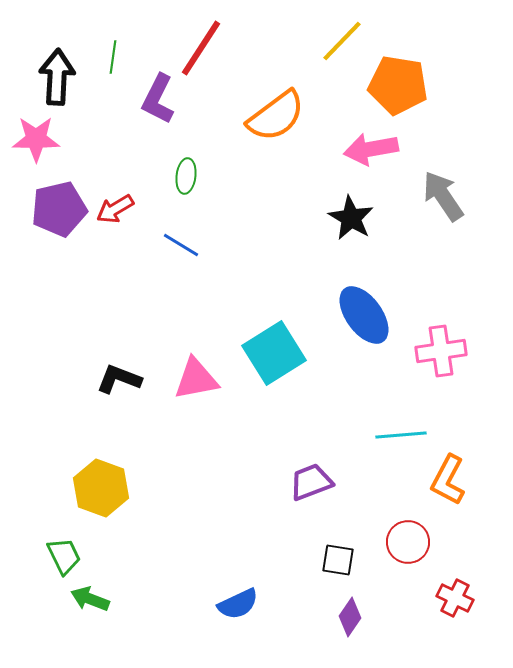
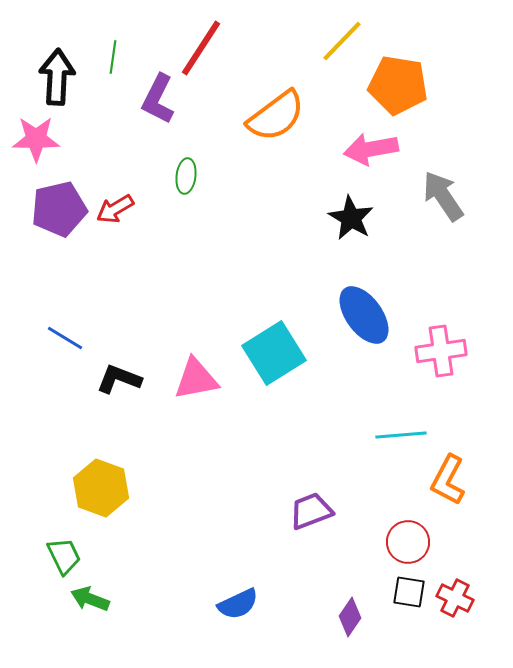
blue line: moved 116 px left, 93 px down
purple trapezoid: moved 29 px down
black square: moved 71 px right, 32 px down
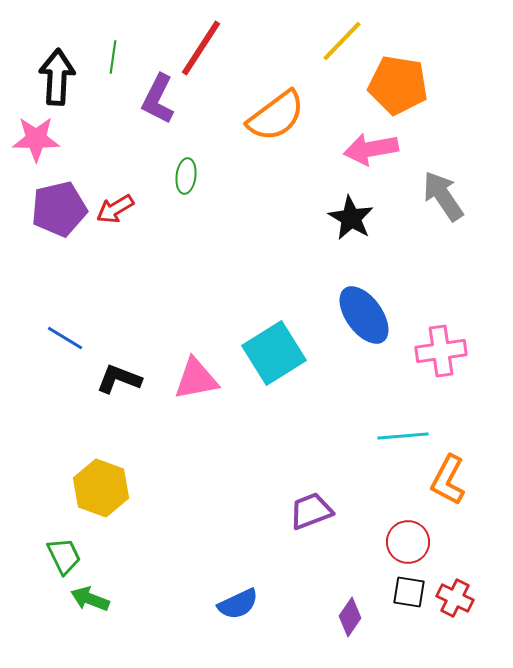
cyan line: moved 2 px right, 1 px down
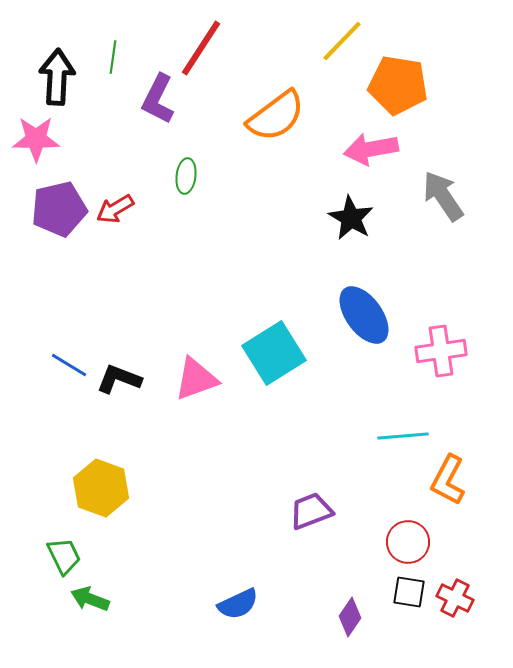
blue line: moved 4 px right, 27 px down
pink triangle: rotated 9 degrees counterclockwise
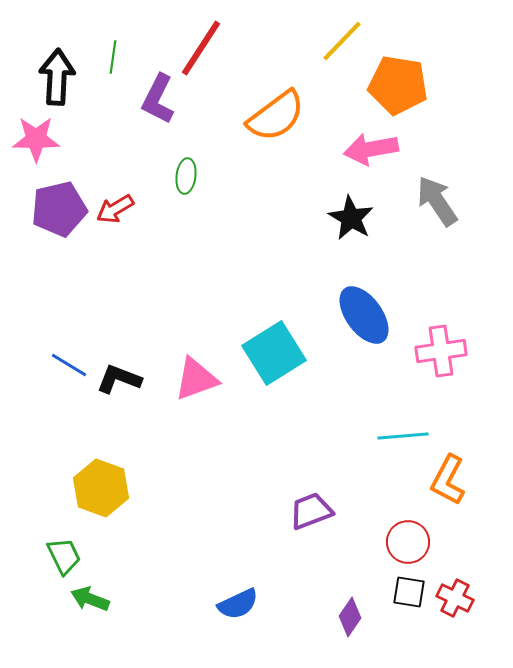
gray arrow: moved 6 px left, 5 px down
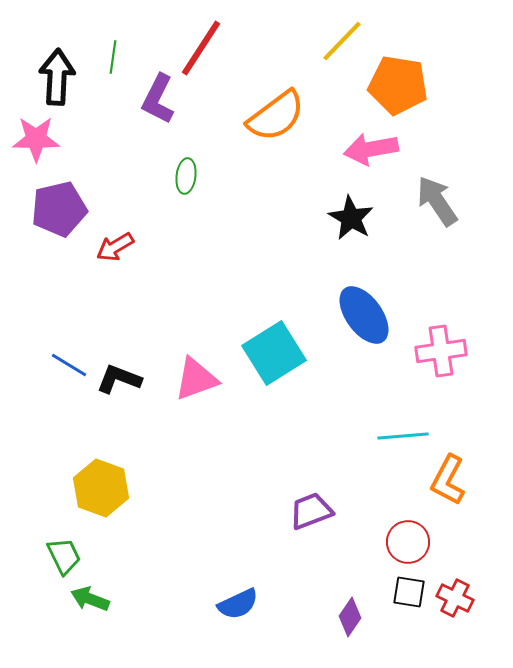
red arrow: moved 38 px down
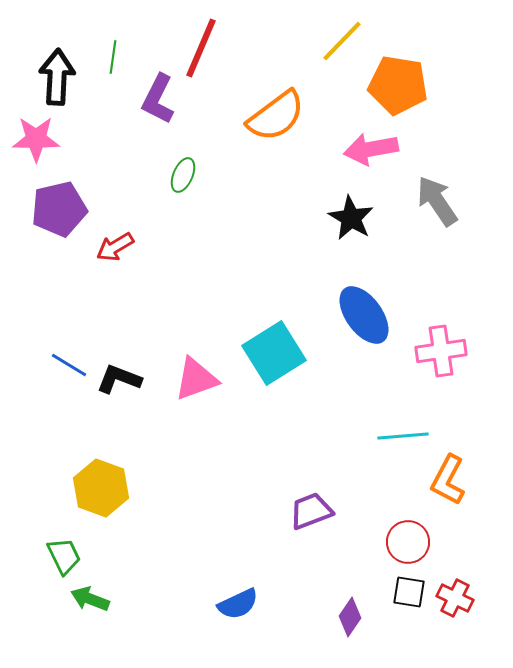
red line: rotated 10 degrees counterclockwise
green ellipse: moved 3 px left, 1 px up; rotated 16 degrees clockwise
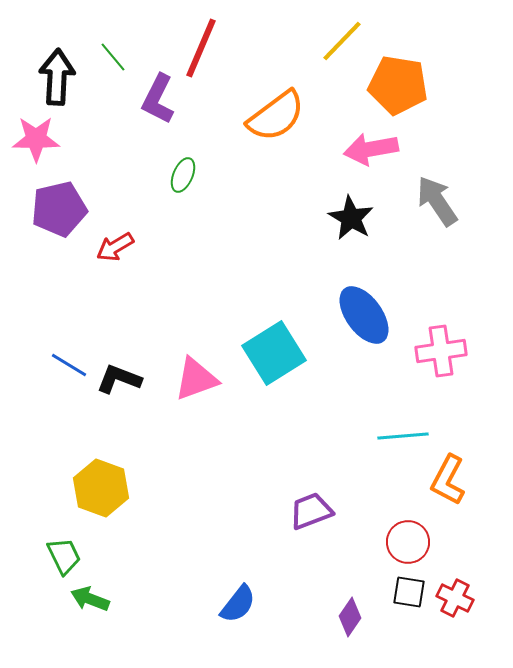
green line: rotated 48 degrees counterclockwise
blue semicircle: rotated 27 degrees counterclockwise
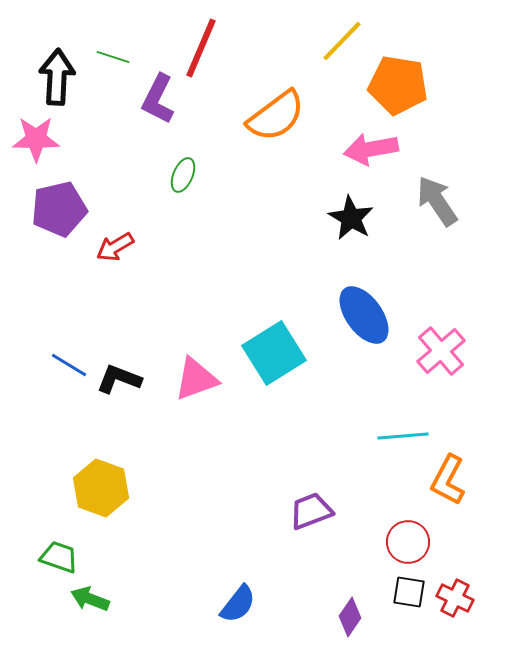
green line: rotated 32 degrees counterclockwise
pink cross: rotated 33 degrees counterclockwise
green trapezoid: moved 5 px left, 1 px down; rotated 45 degrees counterclockwise
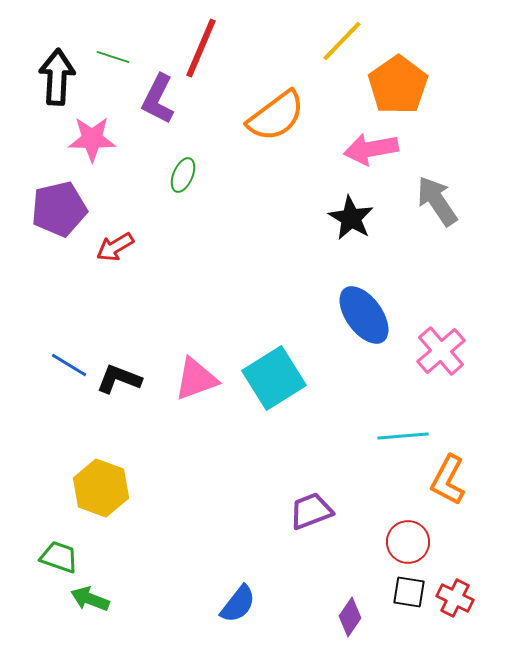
orange pentagon: rotated 28 degrees clockwise
pink star: moved 56 px right
cyan square: moved 25 px down
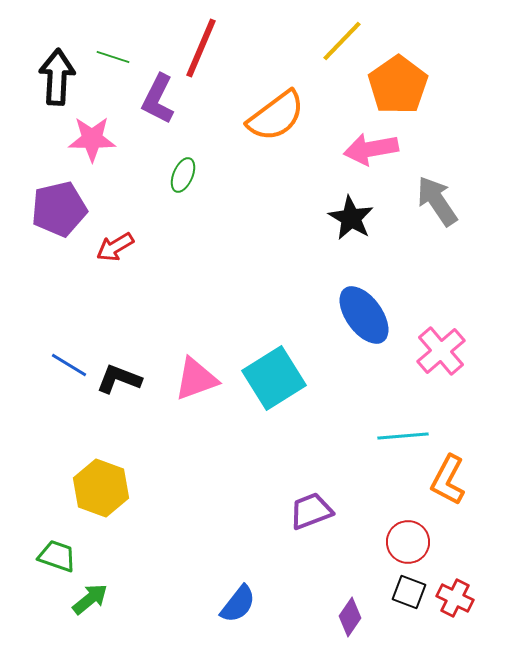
green trapezoid: moved 2 px left, 1 px up
black square: rotated 12 degrees clockwise
green arrow: rotated 120 degrees clockwise
